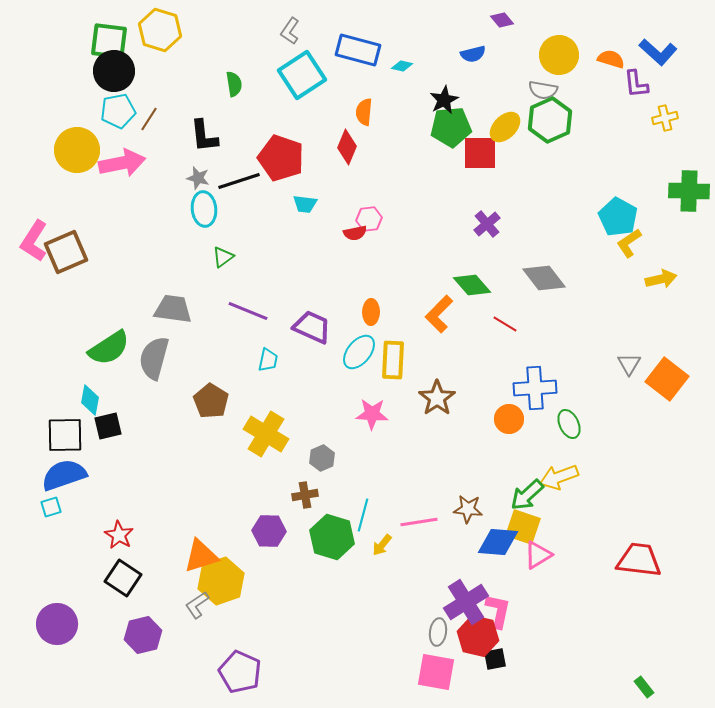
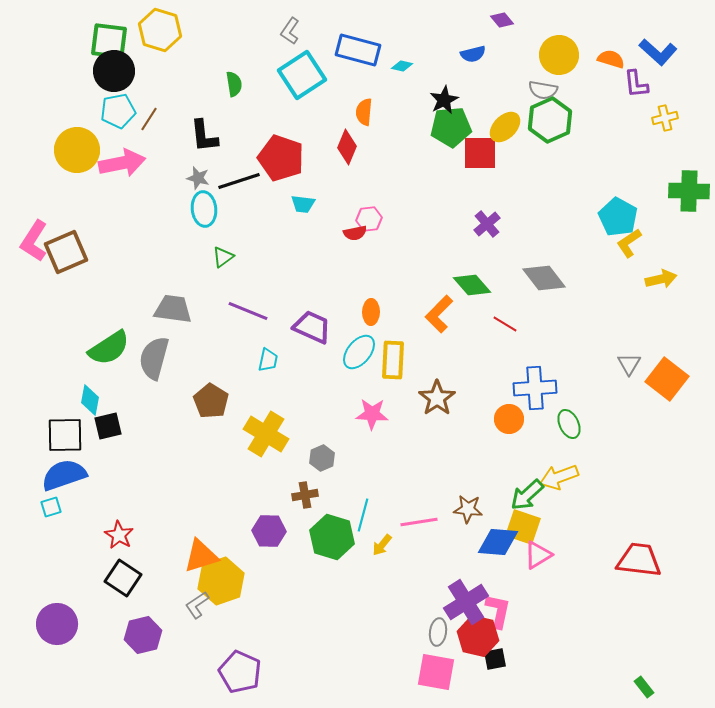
cyan trapezoid at (305, 204): moved 2 px left
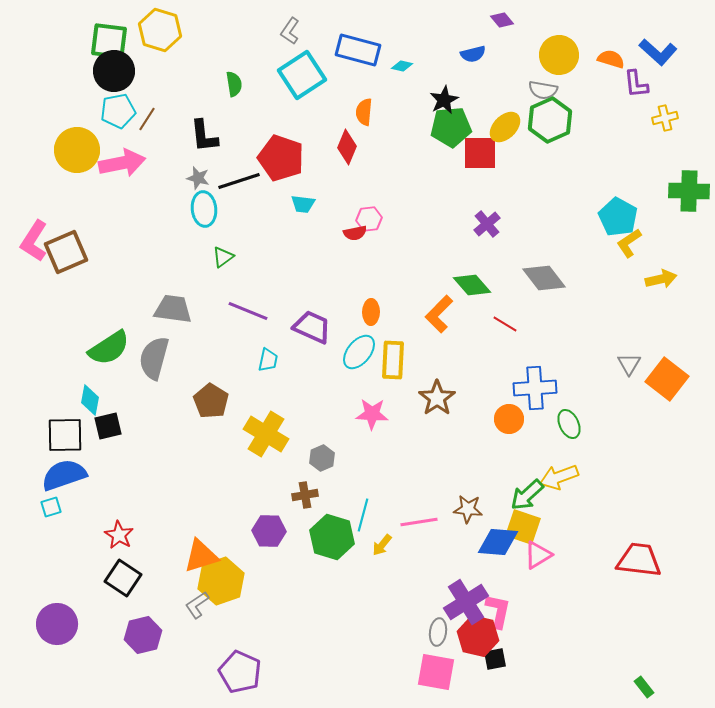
brown line at (149, 119): moved 2 px left
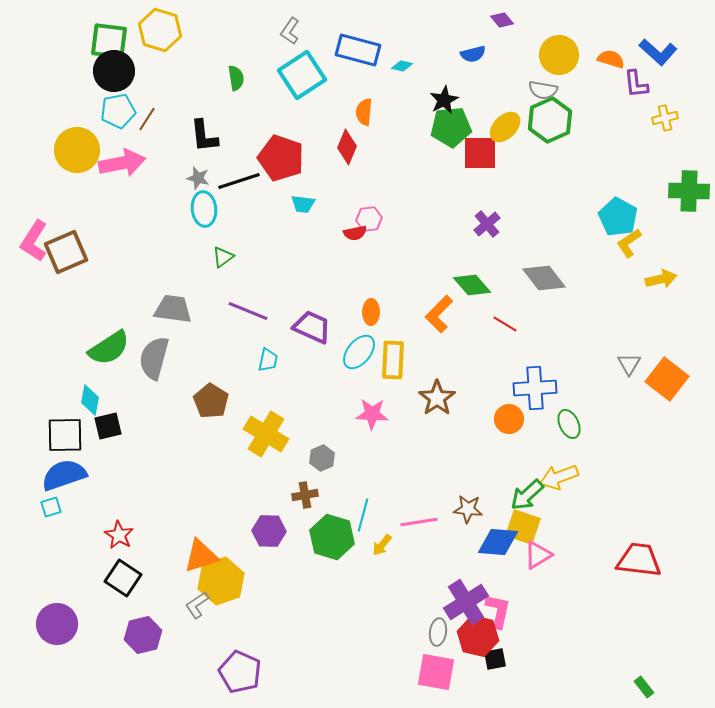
green semicircle at (234, 84): moved 2 px right, 6 px up
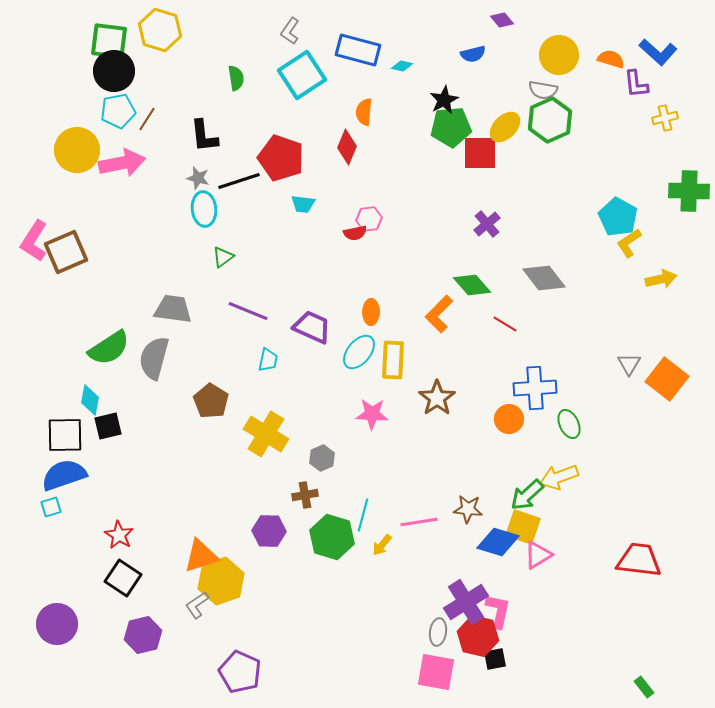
blue diamond at (498, 542): rotated 12 degrees clockwise
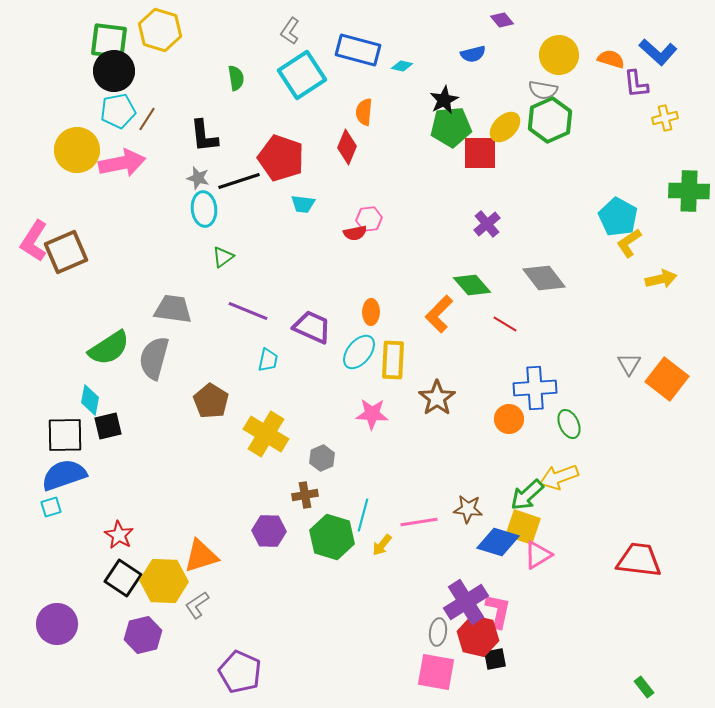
yellow hexagon at (221, 581): moved 57 px left; rotated 21 degrees clockwise
